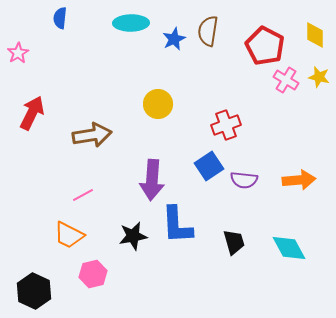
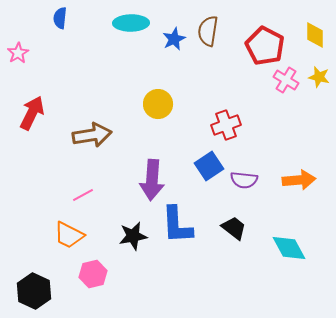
black trapezoid: moved 14 px up; rotated 36 degrees counterclockwise
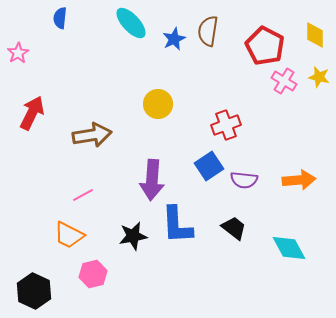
cyan ellipse: rotated 48 degrees clockwise
pink cross: moved 2 px left, 1 px down
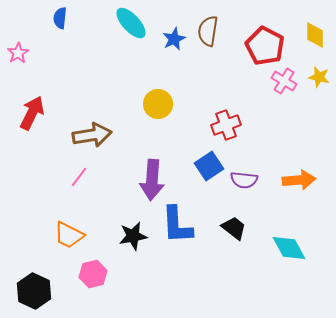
pink line: moved 4 px left, 18 px up; rotated 25 degrees counterclockwise
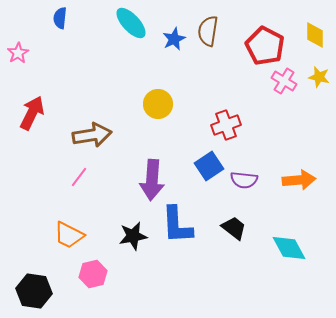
black hexagon: rotated 16 degrees counterclockwise
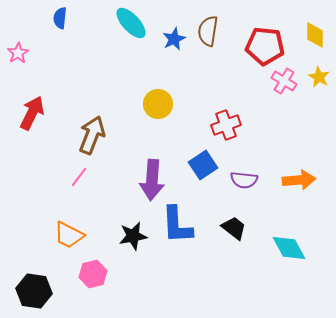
red pentagon: rotated 21 degrees counterclockwise
yellow star: rotated 15 degrees clockwise
brown arrow: rotated 60 degrees counterclockwise
blue square: moved 6 px left, 1 px up
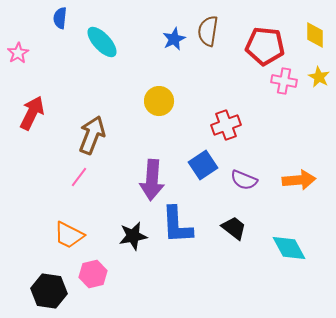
cyan ellipse: moved 29 px left, 19 px down
pink cross: rotated 20 degrees counterclockwise
yellow circle: moved 1 px right, 3 px up
purple semicircle: rotated 16 degrees clockwise
black hexagon: moved 15 px right
